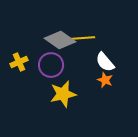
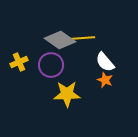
yellow star: moved 4 px right; rotated 12 degrees clockwise
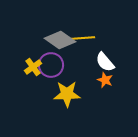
yellow cross: moved 14 px right, 5 px down; rotated 12 degrees counterclockwise
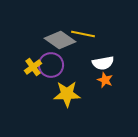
yellow line: moved 4 px up; rotated 15 degrees clockwise
white semicircle: moved 2 px left, 1 px down; rotated 60 degrees counterclockwise
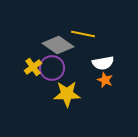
gray diamond: moved 2 px left, 5 px down
purple circle: moved 1 px right, 3 px down
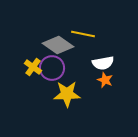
yellow cross: rotated 18 degrees counterclockwise
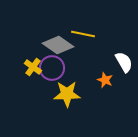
white semicircle: moved 21 px right, 1 px up; rotated 110 degrees counterclockwise
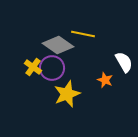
yellow star: rotated 20 degrees counterclockwise
